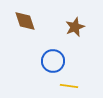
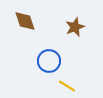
blue circle: moved 4 px left
yellow line: moved 2 px left; rotated 24 degrees clockwise
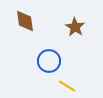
brown diamond: rotated 10 degrees clockwise
brown star: rotated 18 degrees counterclockwise
